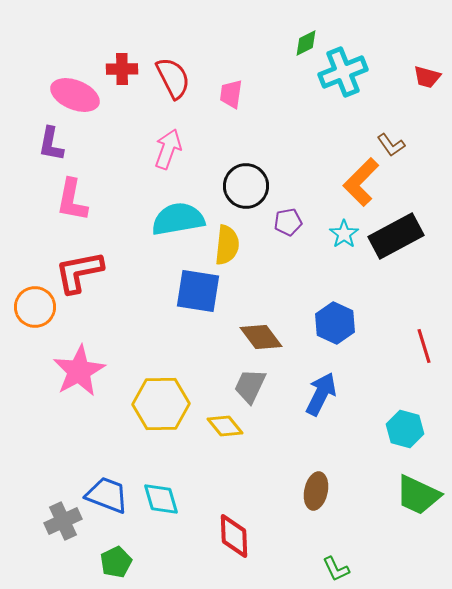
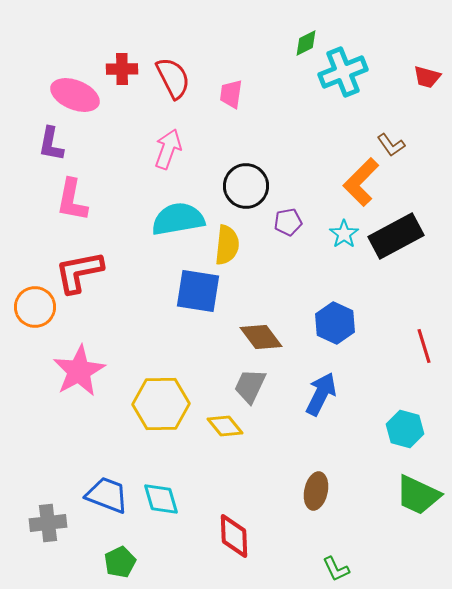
gray cross: moved 15 px left, 2 px down; rotated 18 degrees clockwise
green pentagon: moved 4 px right
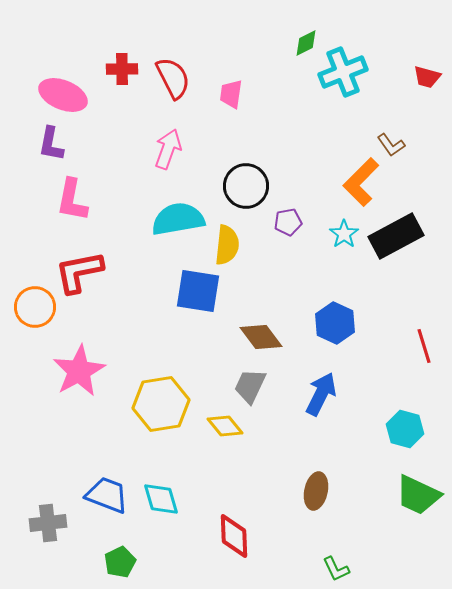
pink ellipse: moved 12 px left
yellow hexagon: rotated 8 degrees counterclockwise
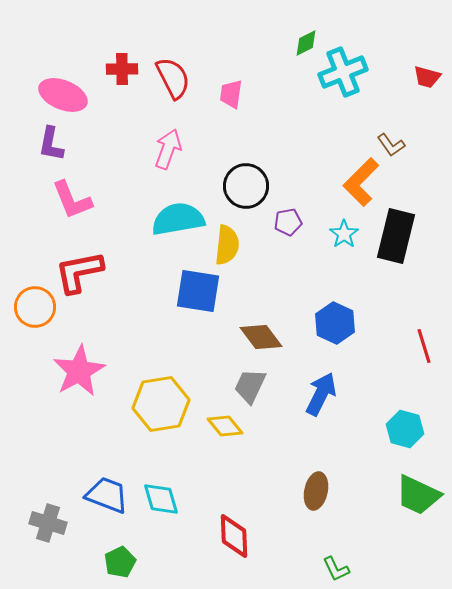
pink L-shape: rotated 33 degrees counterclockwise
black rectangle: rotated 48 degrees counterclockwise
gray cross: rotated 24 degrees clockwise
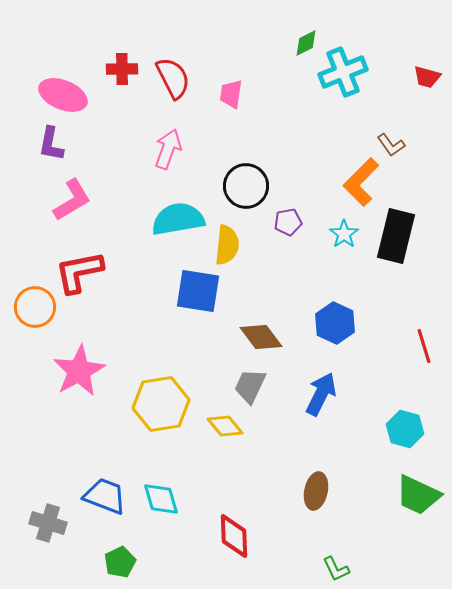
pink L-shape: rotated 99 degrees counterclockwise
blue trapezoid: moved 2 px left, 1 px down
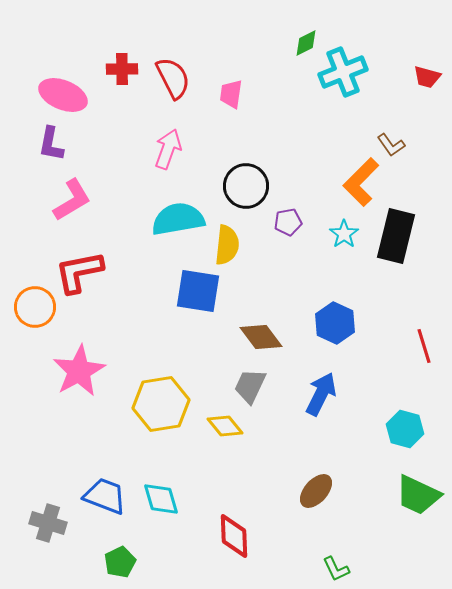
brown ellipse: rotated 30 degrees clockwise
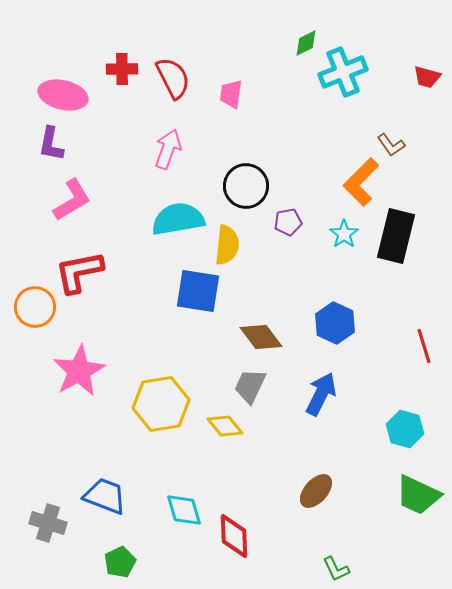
pink ellipse: rotated 9 degrees counterclockwise
cyan diamond: moved 23 px right, 11 px down
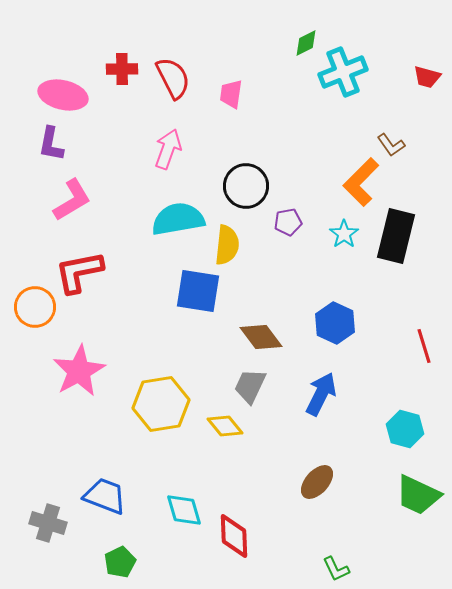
brown ellipse: moved 1 px right, 9 px up
